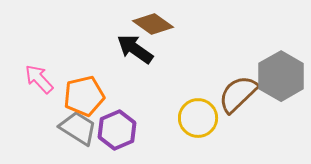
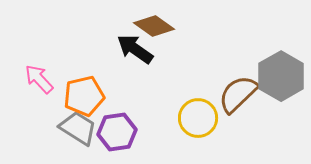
brown diamond: moved 1 px right, 2 px down
purple hexagon: moved 2 px down; rotated 15 degrees clockwise
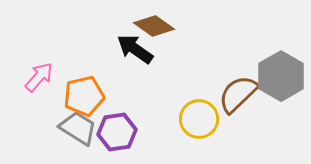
pink arrow: moved 2 px up; rotated 84 degrees clockwise
yellow circle: moved 1 px right, 1 px down
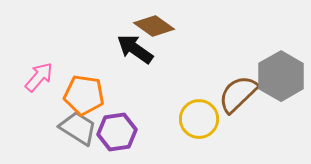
orange pentagon: moved 1 px up; rotated 21 degrees clockwise
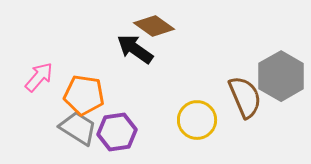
brown semicircle: moved 7 px right, 3 px down; rotated 111 degrees clockwise
yellow circle: moved 2 px left, 1 px down
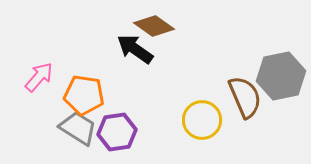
gray hexagon: rotated 18 degrees clockwise
yellow circle: moved 5 px right
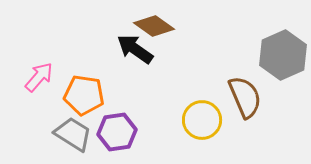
gray hexagon: moved 2 px right, 21 px up; rotated 12 degrees counterclockwise
gray trapezoid: moved 5 px left, 6 px down
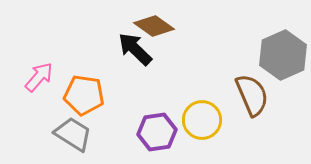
black arrow: rotated 9 degrees clockwise
brown semicircle: moved 7 px right, 2 px up
purple hexagon: moved 40 px right
